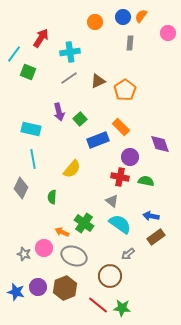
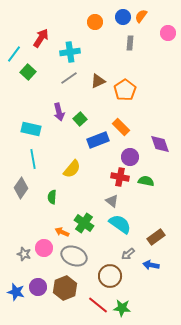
green square at (28, 72): rotated 21 degrees clockwise
gray diamond at (21, 188): rotated 10 degrees clockwise
blue arrow at (151, 216): moved 49 px down
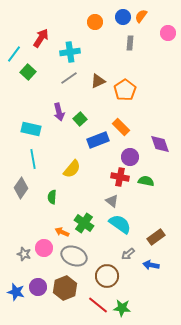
brown circle at (110, 276): moved 3 px left
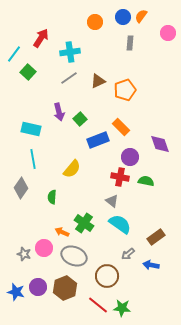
orange pentagon at (125, 90): rotated 15 degrees clockwise
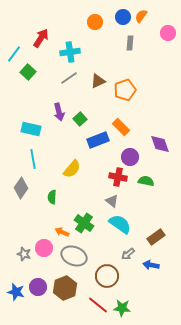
red cross at (120, 177): moved 2 px left
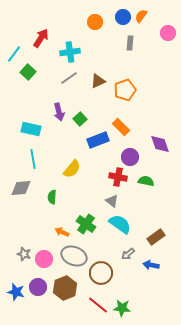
gray diamond at (21, 188): rotated 50 degrees clockwise
green cross at (84, 223): moved 2 px right, 1 px down
pink circle at (44, 248): moved 11 px down
brown circle at (107, 276): moved 6 px left, 3 px up
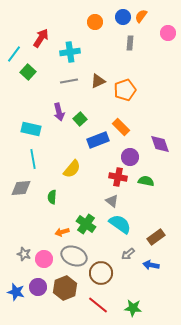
gray line at (69, 78): moved 3 px down; rotated 24 degrees clockwise
orange arrow at (62, 232): rotated 40 degrees counterclockwise
green star at (122, 308): moved 11 px right
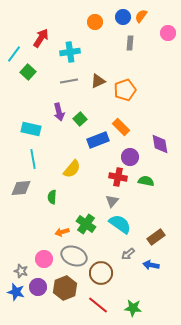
purple diamond at (160, 144): rotated 10 degrees clockwise
gray triangle at (112, 201): rotated 32 degrees clockwise
gray star at (24, 254): moved 3 px left, 17 px down
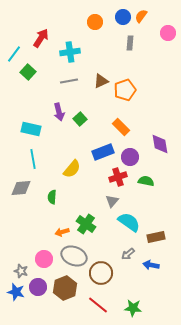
brown triangle at (98, 81): moved 3 px right
blue rectangle at (98, 140): moved 5 px right, 12 px down
red cross at (118, 177): rotated 30 degrees counterclockwise
cyan semicircle at (120, 224): moved 9 px right, 2 px up
brown rectangle at (156, 237): rotated 24 degrees clockwise
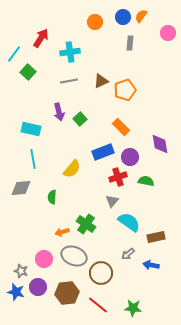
brown hexagon at (65, 288): moved 2 px right, 5 px down; rotated 15 degrees clockwise
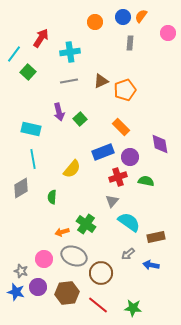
gray diamond at (21, 188): rotated 25 degrees counterclockwise
